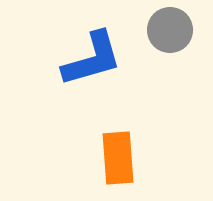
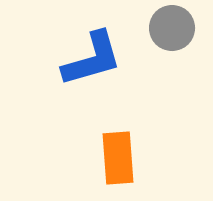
gray circle: moved 2 px right, 2 px up
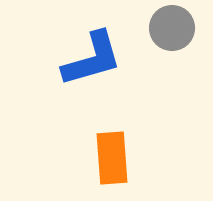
orange rectangle: moved 6 px left
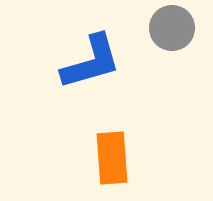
blue L-shape: moved 1 px left, 3 px down
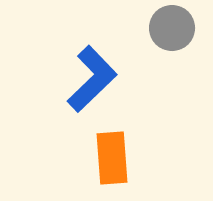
blue L-shape: moved 1 px right, 17 px down; rotated 28 degrees counterclockwise
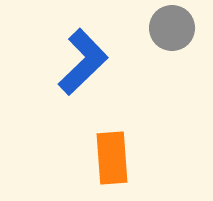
blue L-shape: moved 9 px left, 17 px up
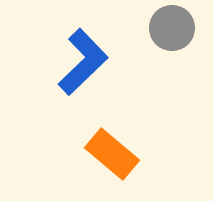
orange rectangle: moved 4 px up; rotated 46 degrees counterclockwise
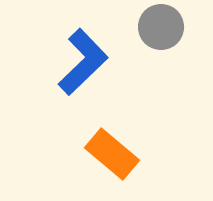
gray circle: moved 11 px left, 1 px up
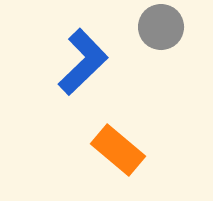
orange rectangle: moved 6 px right, 4 px up
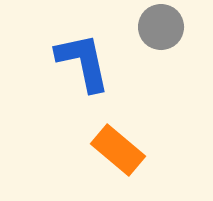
blue L-shape: rotated 58 degrees counterclockwise
